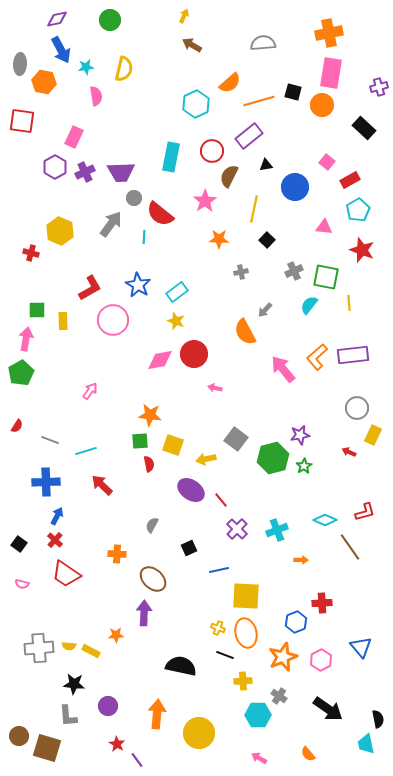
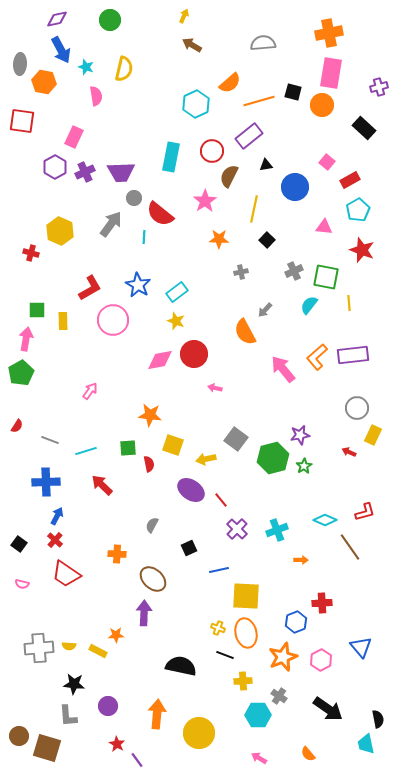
cyan star at (86, 67): rotated 28 degrees clockwise
green square at (140, 441): moved 12 px left, 7 px down
yellow rectangle at (91, 651): moved 7 px right
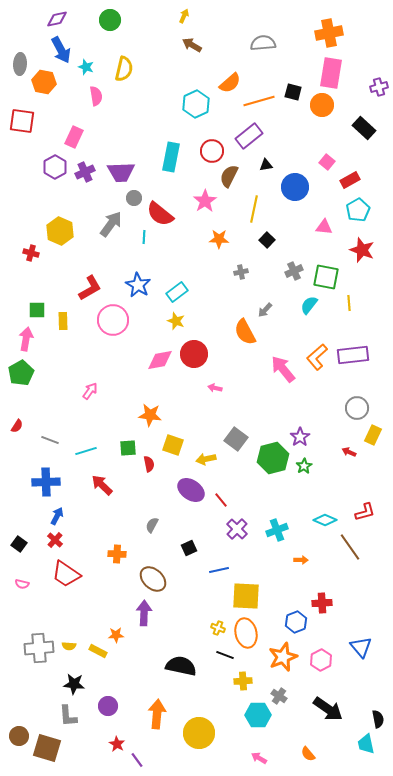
purple star at (300, 435): moved 2 px down; rotated 24 degrees counterclockwise
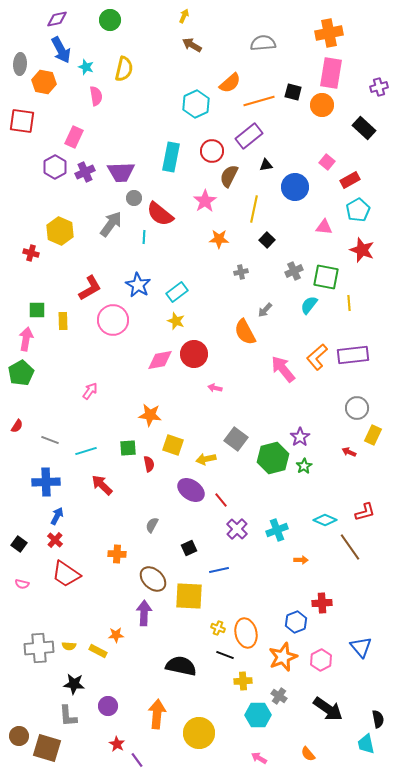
yellow square at (246, 596): moved 57 px left
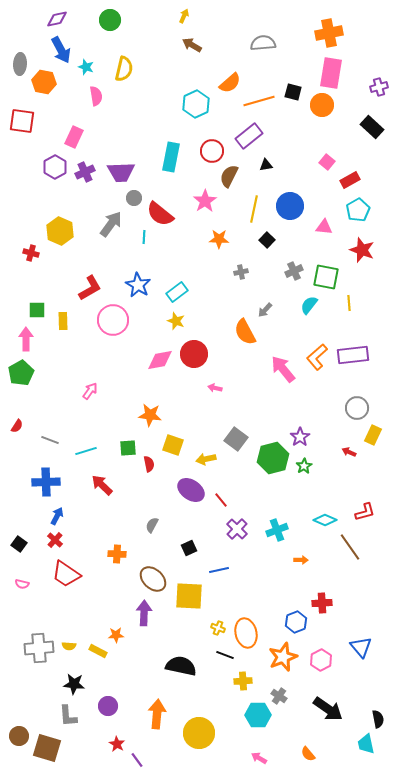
black rectangle at (364, 128): moved 8 px right, 1 px up
blue circle at (295, 187): moved 5 px left, 19 px down
pink arrow at (26, 339): rotated 10 degrees counterclockwise
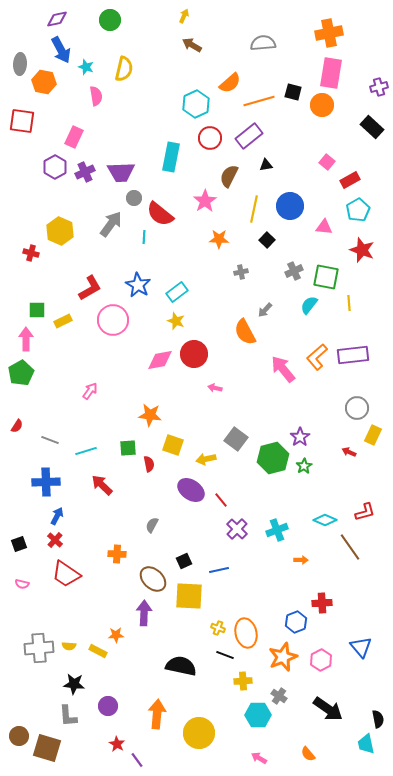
red circle at (212, 151): moved 2 px left, 13 px up
yellow rectangle at (63, 321): rotated 66 degrees clockwise
black square at (19, 544): rotated 35 degrees clockwise
black square at (189, 548): moved 5 px left, 13 px down
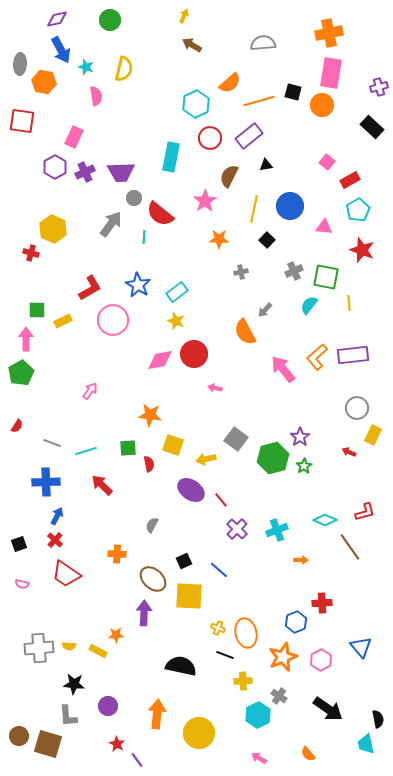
yellow hexagon at (60, 231): moved 7 px left, 2 px up
gray line at (50, 440): moved 2 px right, 3 px down
blue line at (219, 570): rotated 54 degrees clockwise
cyan hexagon at (258, 715): rotated 25 degrees counterclockwise
brown square at (47, 748): moved 1 px right, 4 px up
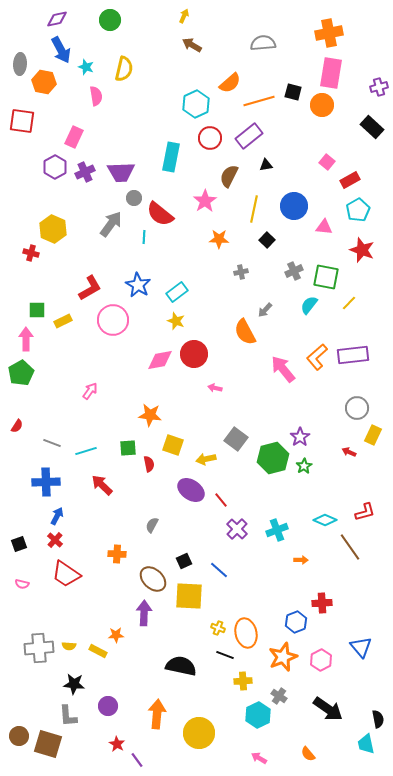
blue circle at (290, 206): moved 4 px right
yellow line at (349, 303): rotated 49 degrees clockwise
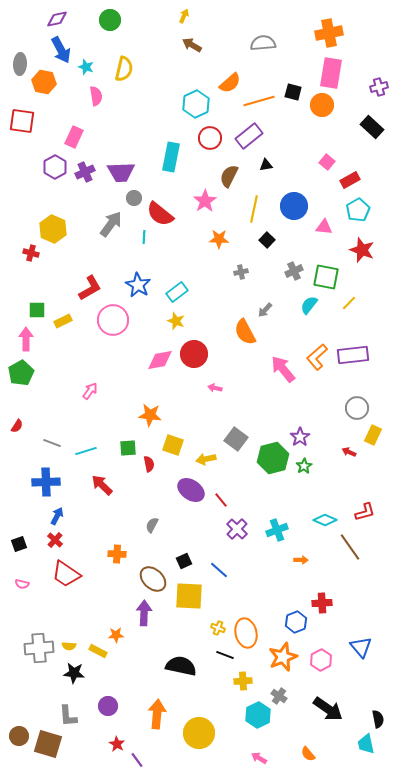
black star at (74, 684): moved 11 px up
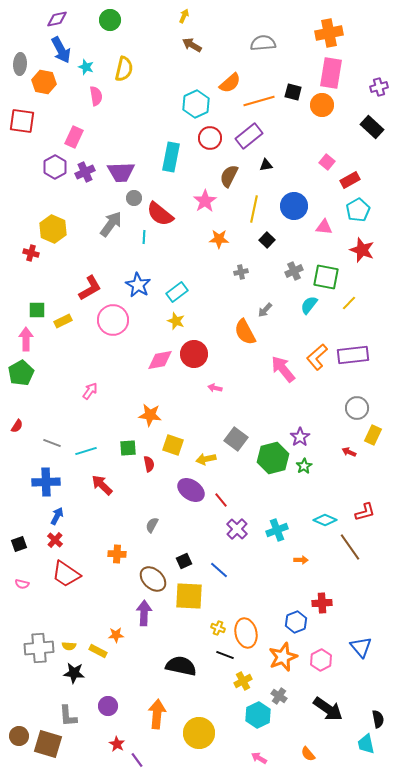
yellow cross at (243, 681): rotated 24 degrees counterclockwise
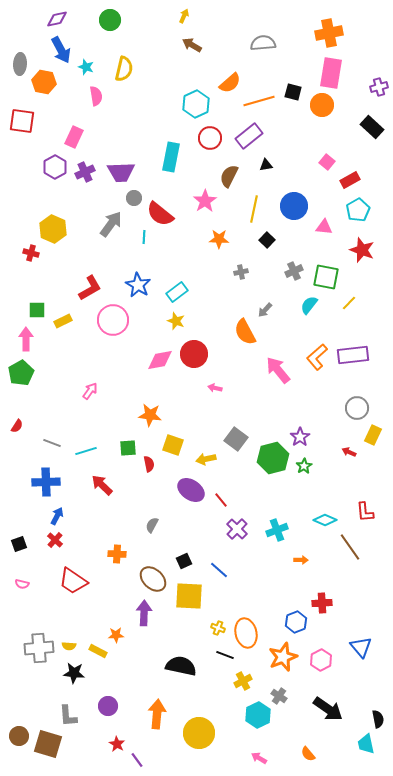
pink arrow at (283, 369): moved 5 px left, 1 px down
red L-shape at (365, 512): rotated 100 degrees clockwise
red trapezoid at (66, 574): moved 7 px right, 7 px down
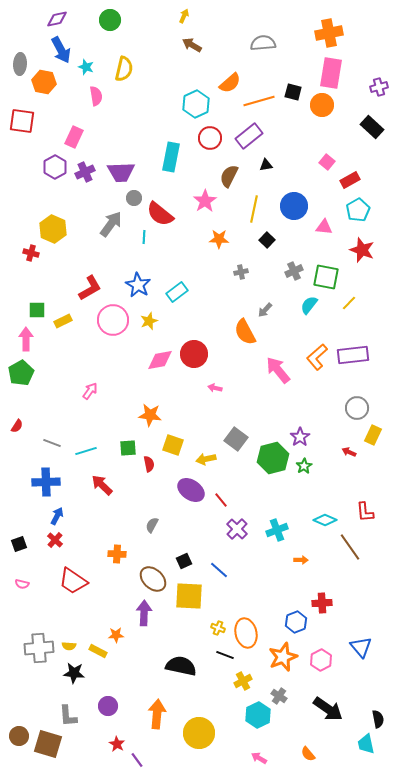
yellow star at (176, 321): moved 27 px left; rotated 30 degrees clockwise
